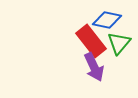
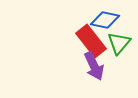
blue diamond: moved 2 px left
purple arrow: moved 1 px up
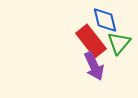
blue diamond: rotated 64 degrees clockwise
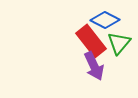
blue diamond: rotated 48 degrees counterclockwise
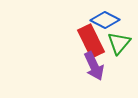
red rectangle: rotated 12 degrees clockwise
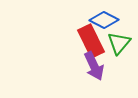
blue diamond: moved 1 px left
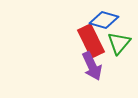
blue diamond: rotated 12 degrees counterclockwise
purple arrow: moved 2 px left
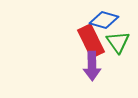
green triangle: moved 1 px left, 1 px up; rotated 15 degrees counterclockwise
purple arrow: rotated 24 degrees clockwise
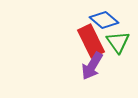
blue diamond: rotated 24 degrees clockwise
purple arrow: rotated 32 degrees clockwise
